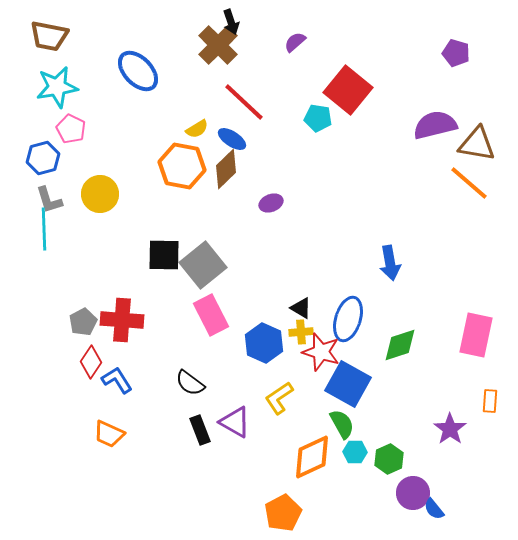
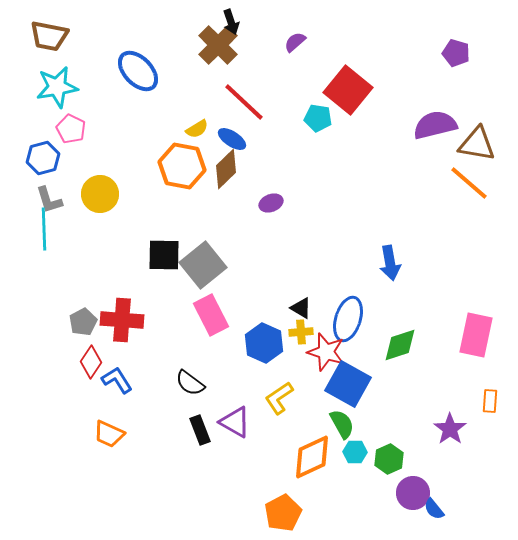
red star at (321, 352): moved 5 px right
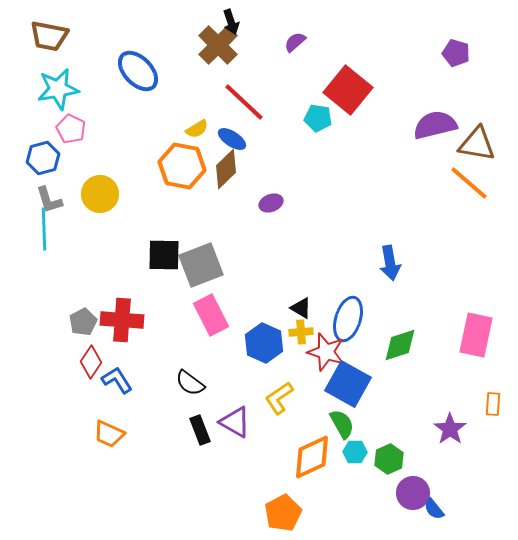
cyan star at (57, 87): moved 1 px right, 2 px down
gray square at (203, 265): moved 2 px left; rotated 18 degrees clockwise
orange rectangle at (490, 401): moved 3 px right, 3 px down
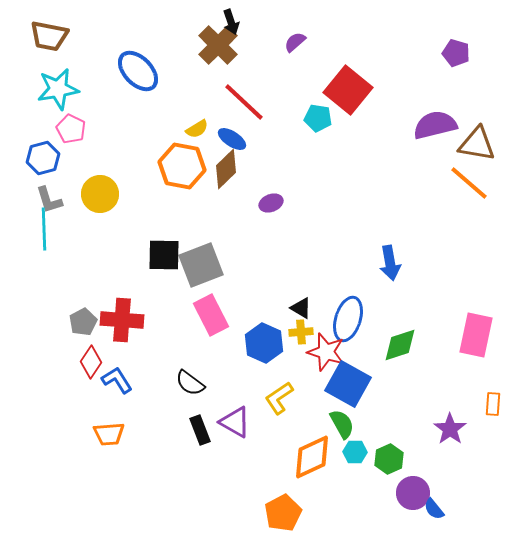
orange trapezoid at (109, 434): rotated 28 degrees counterclockwise
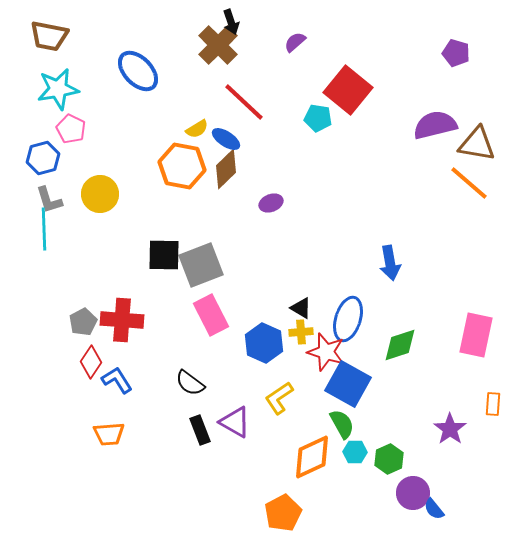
blue ellipse at (232, 139): moved 6 px left
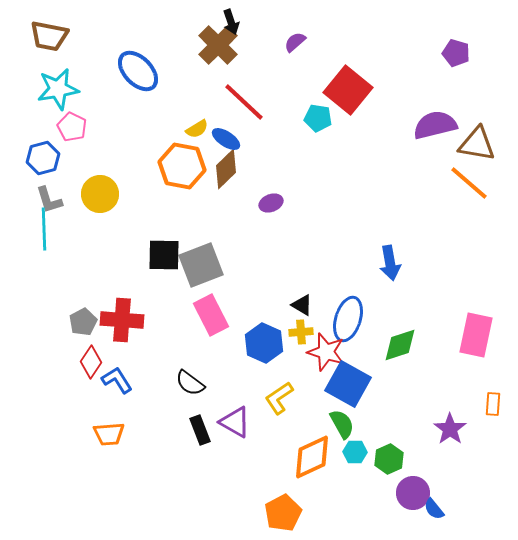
pink pentagon at (71, 129): moved 1 px right, 2 px up
black triangle at (301, 308): moved 1 px right, 3 px up
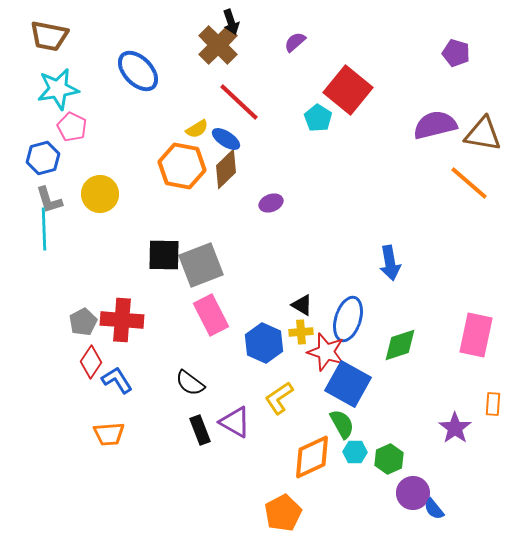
red line at (244, 102): moved 5 px left
cyan pentagon at (318, 118): rotated 24 degrees clockwise
brown triangle at (477, 144): moved 6 px right, 10 px up
purple star at (450, 429): moved 5 px right, 1 px up
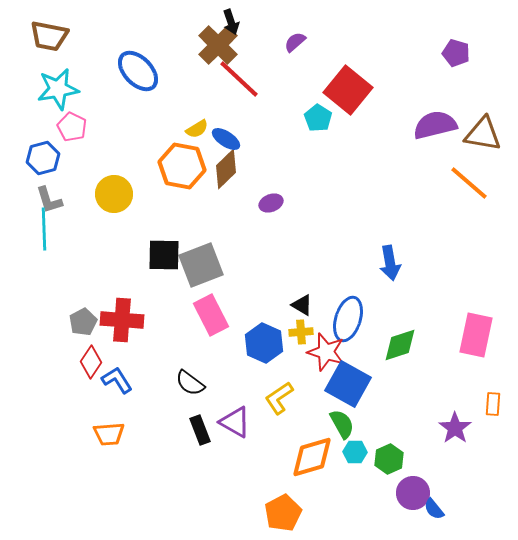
red line at (239, 102): moved 23 px up
yellow circle at (100, 194): moved 14 px right
orange diamond at (312, 457): rotated 9 degrees clockwise
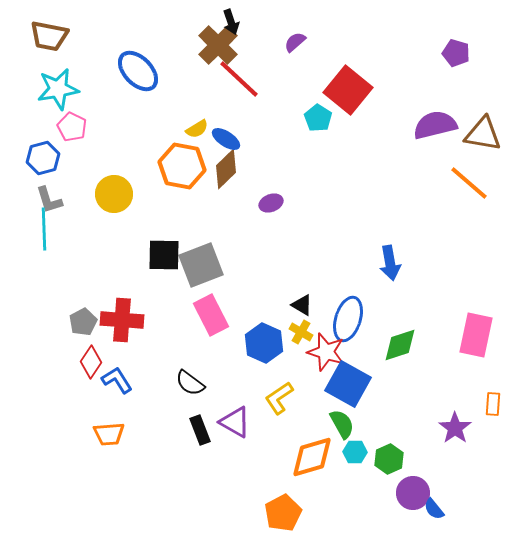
yellow cross at (301, 332): rotated 35 degrees clockwise
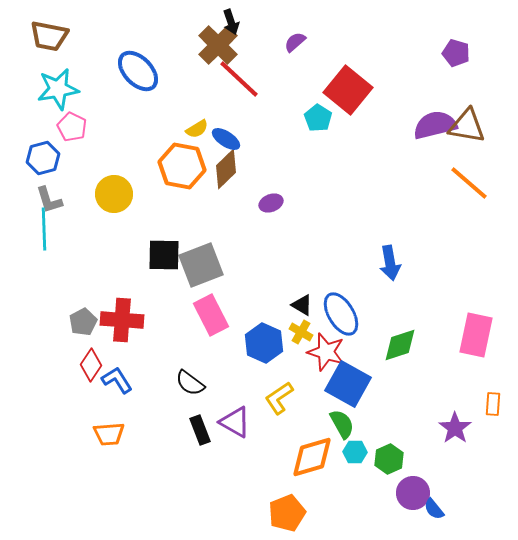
brown triangle at (483, 134): moved 16 px left, 8 px up
blue ellipse at (348, 319): moved 7 px left, 5 px up; rotated 48 degrees counterclockwise
red diamond at (91, 362): moved 3 px down
orange pentagon at (283, 513): moved 4 px right; rotated 6 degrees clockwise
